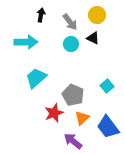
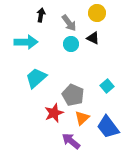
yellow circle: moved 2 px up
gray arrow: moved 1 px left, 1 px down
purple arrow: moved 2 px left
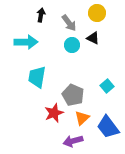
cyan circle: moved 1 px right, 1 px down
cyan trapezoid: moved 1 px right, 1 px up; rotated 40 degrees counterclockwise
purple arrow: moved 2 px right; rotated 54 degrees counterclockwise
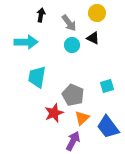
cyan square: rotated 24 degrees clockwise
purple arrow: rotated 132 degrees clockwise
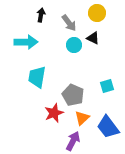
cyan circle: moved 2 px right
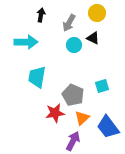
gray arrow: rotated 66 degrees clockwise
cyan square: moved 5 px left
red star: moved 1 px right; rotated 12 degrees clockwise
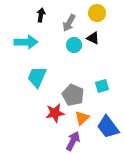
cyan trapezoid: rotated 15 degrees clockwise
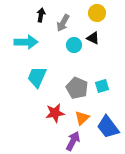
gray arrow: moved 6 px left
gray pentagon: moved 4 px right, 7 px up
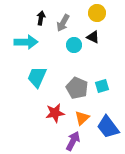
black arrow: moved 3 px down
black triangle: moved 1 px up
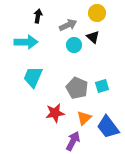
black arrow: moved 3 px left, 2 px up
gray arrow: moved 5 px right, 2 px down; rotated 144 degrees counterclockwise
black triangle: rotated 16 degrees clockwise
cyan trapezoid: moved 4 px left
orange triangle: moved 2 px right
